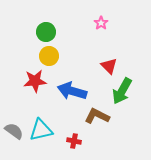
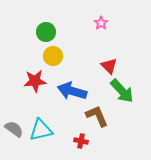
yellow circle: moved 4 px right
green arrow: rotated 72 degrees counterclockwise
brown L-shape: rotated 40 degrees clockwise
gray semicircle: moved 2 px up
red cross: moved 7 px right
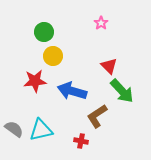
green circle: moved 2 px left
brown L-shape: rotated 100 degrees counterclockwise
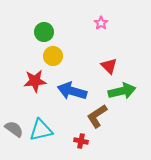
green arrow: rotated 60 degrees counterclockwise
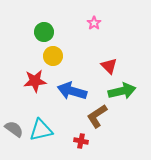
pink star: moved 7 px left
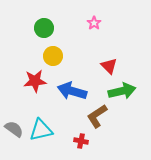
green circle: moved 4 px up
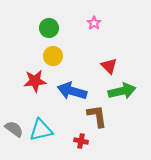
green circle: moved 5 px right
brown L-shape: rotated 115 degrees clockwise
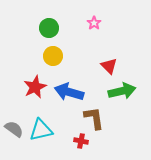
red star: moved 6 px down; rotated 20 degrees counterclockwise
blue arrow: moved 3 px left, 1 px down
brown L-shape: moved 3 px left, 2 px down
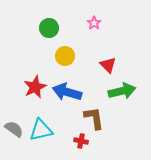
yellow circle: moved 12 px right
red triangle: moved 1 px left, 1 px up
blue arrow: moved 2 px left
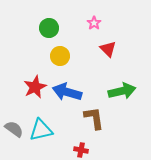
yellow circle: moved 5 px left
red triangle: moved 16 px up
red cross: moved 9 px down
